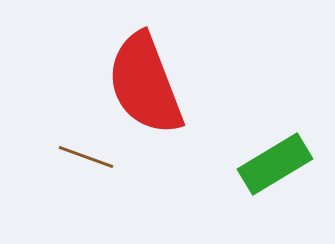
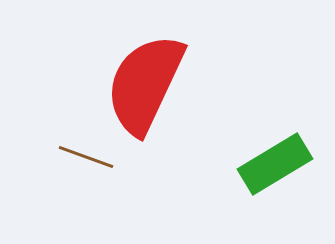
red semicircle: rotated 46 degrees clockwise
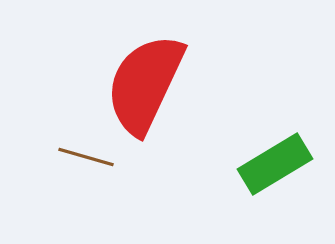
brown line: rotated 4 degrees counterclockwise
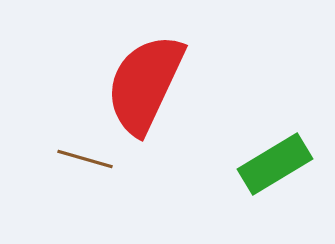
brown line: moved 1 px left, 2 px down
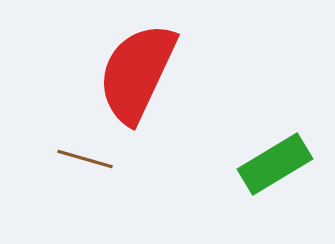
red semicircle: moved 8 px left, 11 px up
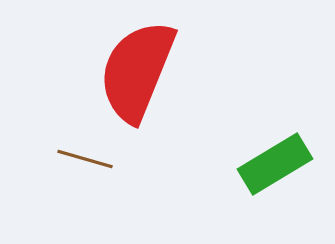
red semicircle: moved 2 px up; rotated 3 degrees counterclockwise
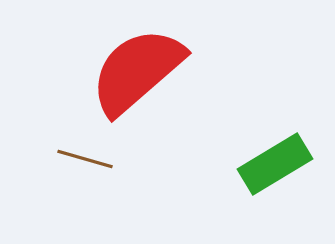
red semicircle: rotated 27 degrees clockwise
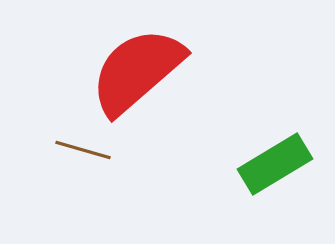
brown line: moved 2 px left, 9 px up
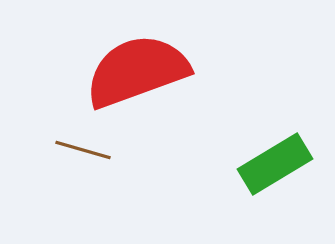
red semicircle: rotated 21 degrees clockwise
